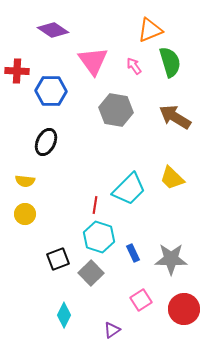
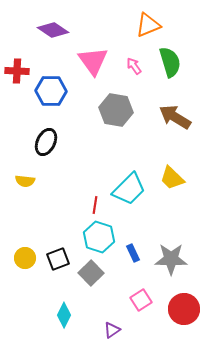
orange triangle: moved 2 px left, 5 px up
yellow circle: moved 44 px down
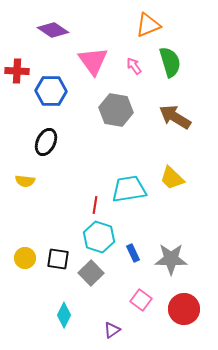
cyan trapezoid: rotated 144 degrees counterclockwise
black square: rotated 30 degrees clockwise
pink square: rotated 20 degrees counterclockwise
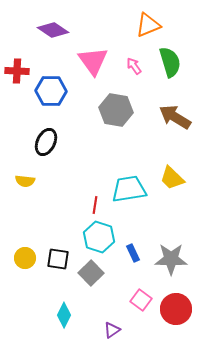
red circle: moved 8 px left
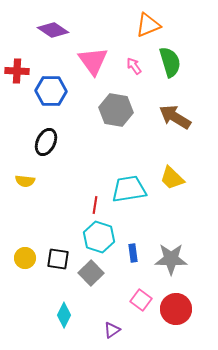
blue rectangle: rotated 18 degrees clockwise
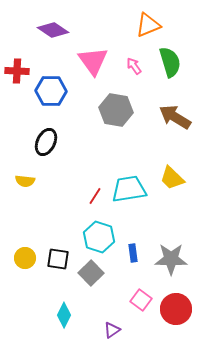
red line: moved 9 px up; rotated 24 degrees clockwise
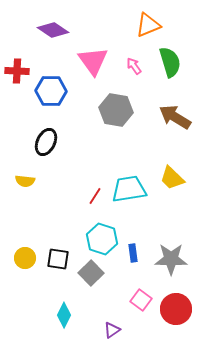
cyan hexagon: moved 3 px right, 2 px down
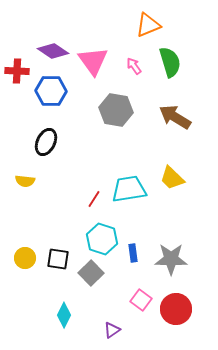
purple diamond: moved 21 px down
red line: moved 1 px left, 3 px down
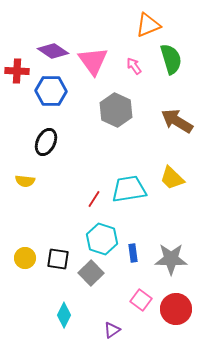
green semicircle: moved 1 px right, 3 px up
gray hexagon: rotated 16 degrees clockwise
brown arrow: moved 2 px right, 4 px down
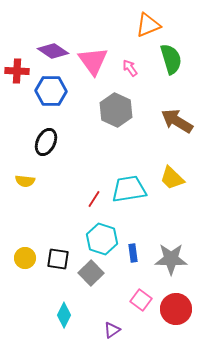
pink arrow: moved 4 px left, 2 px down
